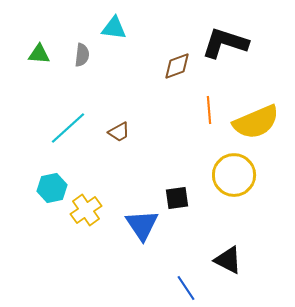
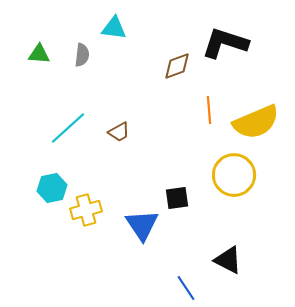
yellow cross: rotated 20 degrees clockwise
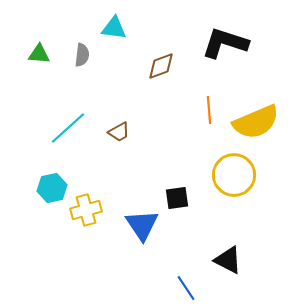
brown diamond: moved 16 px left
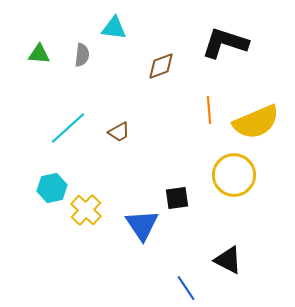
yellow cross: rotated 32 degrees counterclockwise
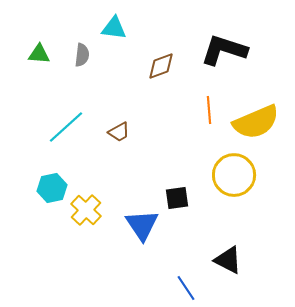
black L-shape: moved 1 px left, 7 px down
cyan line: moved 2 px left, 1 px up
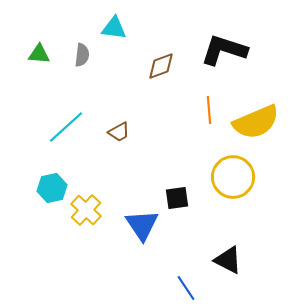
yellow circle: moved 1 px left, 2 px down
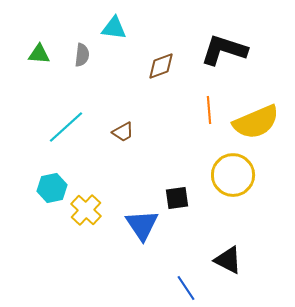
brown trapezoid: moved 4 px right
yellow circle: moved 2 px up
